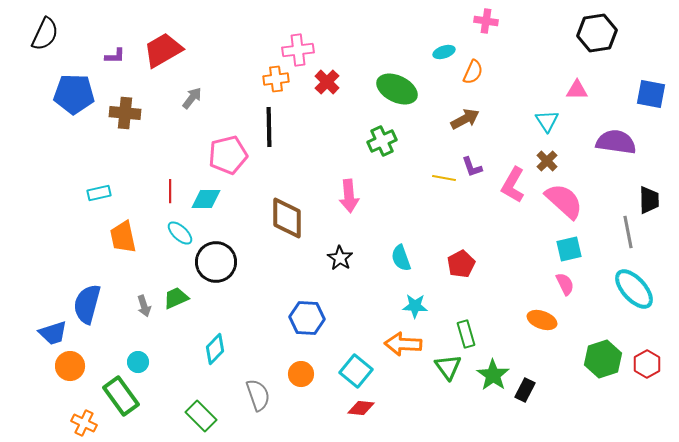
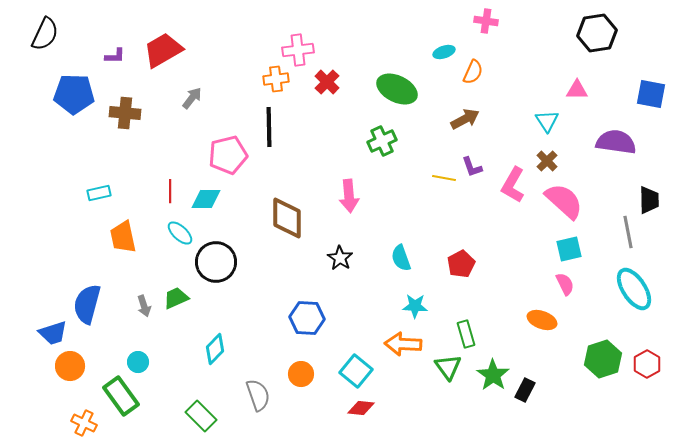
cyan ellipse at (634, 289): rotated 9 degrees clockwise
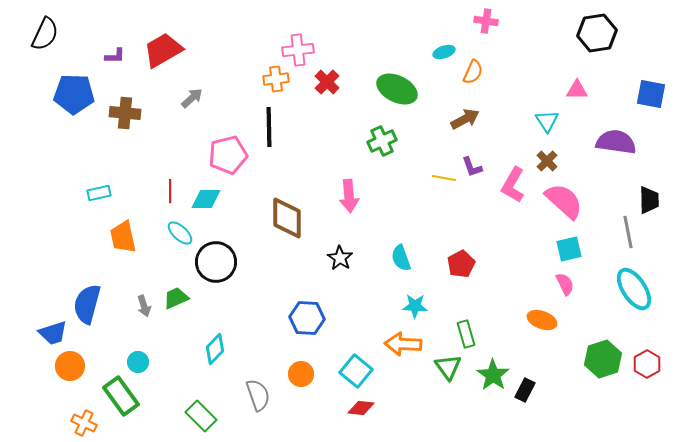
gray arrow at (192, 98): rotated 10 degrees clockwise
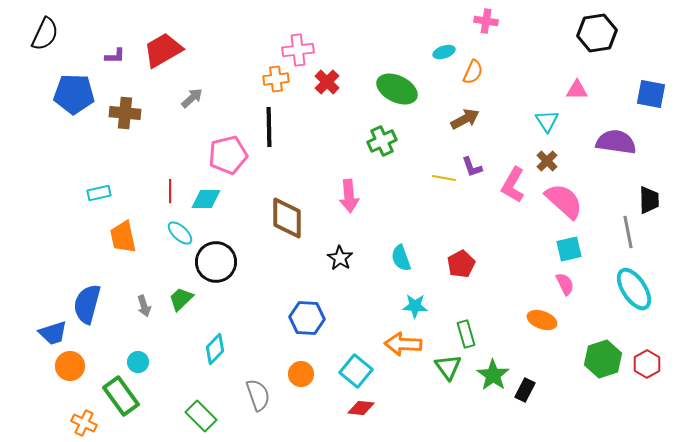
green trapezoid at (176, 298): moved 5 px right, 1 px down; rotated 20 degrees counterclockwise
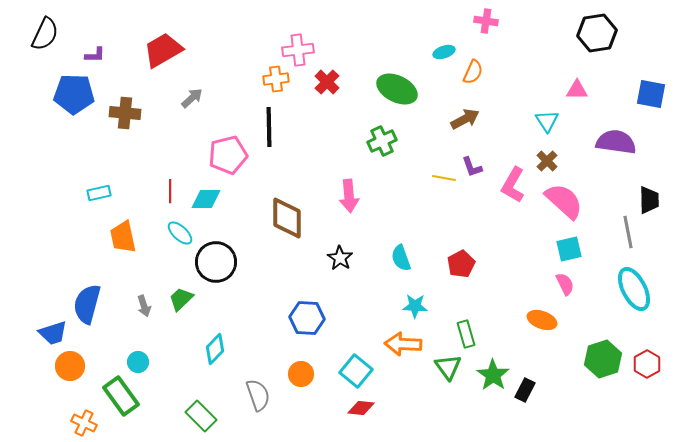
purple L-shape at (115, 56): moved 20 px left, 1 px up
cyan ellipse at (634, 289): rotated 6 degrees clockwise
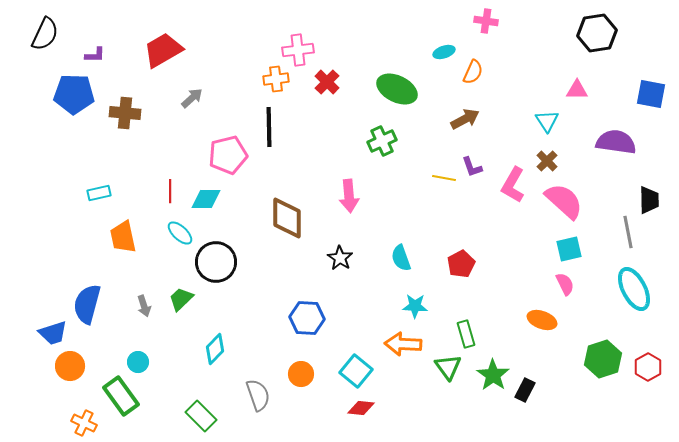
red hexagon at (647, 364): moved 1 px right, 3 px down
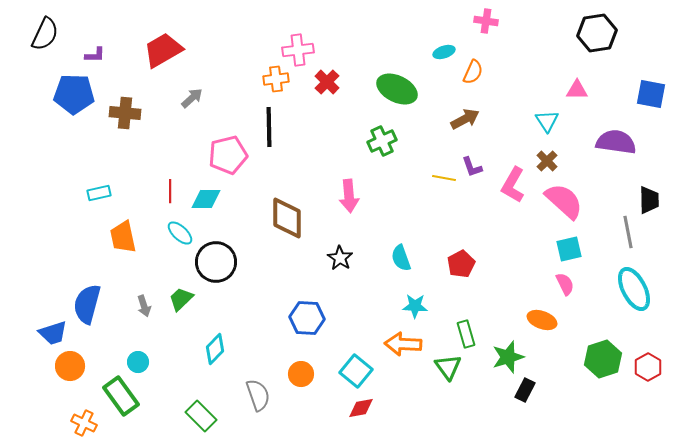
green star at (493, 375): moved 15 px right, 18 px up; rotated 20 degrees clockwise
red diamond at (361, 408): rotated 16 degrees counterclockwise
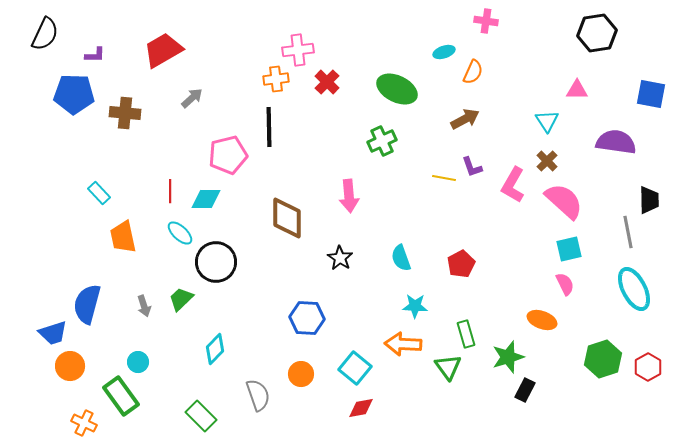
cyan rectangle at (99, 193): rotated 60 degrees clockwise
cyan square at (356, 371): moved 1 px left, 3 px up
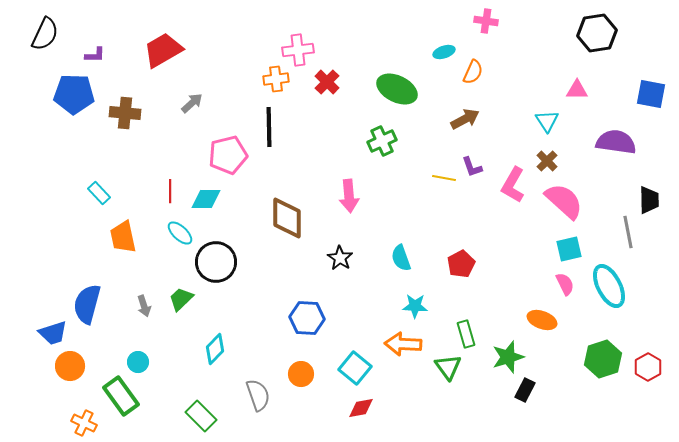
gray arrow at (192, 98): moved 5 px down
cyan ellipse at (634, 289): moved 25 px left, 3 px up
